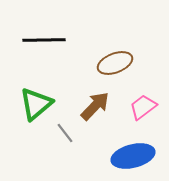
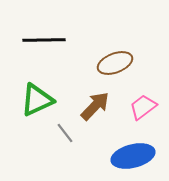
green triangle: moved 1 px right, 4 px up; rotated 15 degrees clockwise
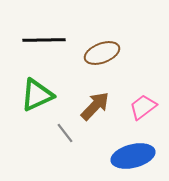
brown ellipse: moved 13 px left, 10 px up
green triangle: moved 5 px up
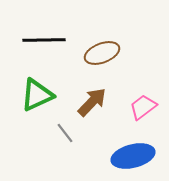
brown arrow: moved 3 px left, 4 px up
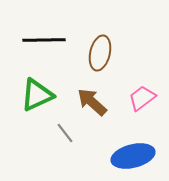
brown ellipse: moved 2 px left; rotated 56 degrees counterclockwise
brown arrow: rotated 92 degrees counterclockwise
pink trapezoid: moved 1 px left, 9 px up
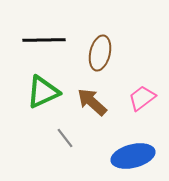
green triangle: moved 6 px right, 3 px up
gray line: moved 5 px down
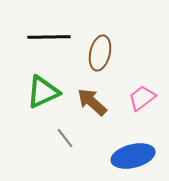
black line: moved 5 px right, 3 px up
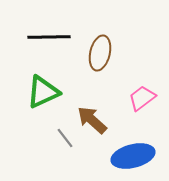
brown arrow: moved 18 px down
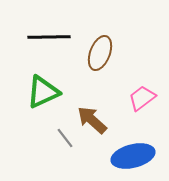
brown ellipse: rotated 8 degrees clockwise
